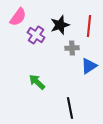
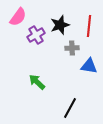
purple cross: rotated 24 degrees clockwise
blue triangle: rotated 42 degrees clockwise
black line: rotated 40 degrees clockwise
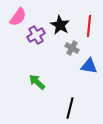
black star: rotated 24 degrees counterclockwise
gray cross: rotated 32 degrees clockwise
black line: rotated 15 degrees counterclockwise
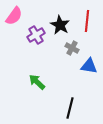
pink semicircle: moved 4 px left, 1 px up
red line: moved 2 px left, 5 px up
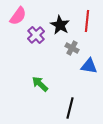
pink semicircle: moved 4 px right
purple cross: rotated 12 degrees counterclockwise
green arrow: moved 3 px right, 2 px down
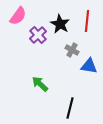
black star: moved 1 px up
purple cross: moved 2 px right
gray cross: moved 2 px down
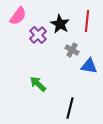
green arrow: moved 2 px left
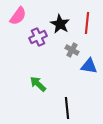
red line: moved 2 px down
purple cross: moved 2 px down; rotated 18 degrees clockwise
black line: moved 3 px left; rotated 20 degrees counterclockwise
